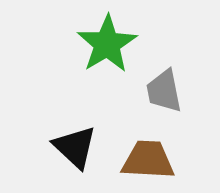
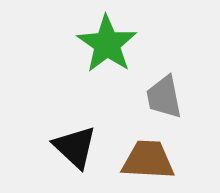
green star: rotated 6 degrees counterclockwise
gray trapezoid: moved 6 px down
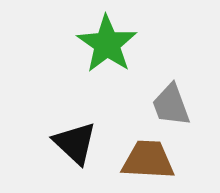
gray trapezoid: moved 7 px right, 8 px down; rotated 9 degrees counterclockwise
black triangle: moved 4 px up
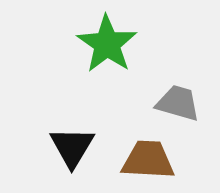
gray trapezoid: moved 7 px right, 2 px up; rotated 126 degrees clockwise
black triangle: moved 3 px left, 4 px down; rotated 18 degrees clockwise
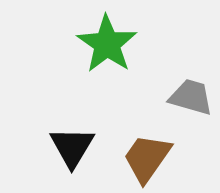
gray trapezoid: moved 13 px right, 6 px up
brown trapezoid: moved 1 px left, 2 px up; rotated 58 degrees counterclockwise
